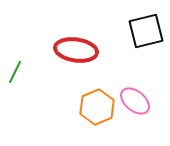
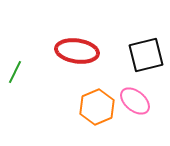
black square: moved 24 px down
red ellipse: moved 1 px right, 1 px down
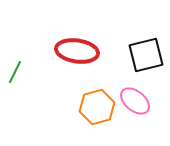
orange hexagon: rotated 8 degrees clockwise
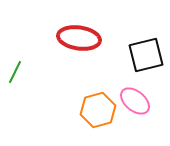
red ellipse: moved 2 px right, 13 px up
orange hexagon: moved 1 px right, 3 px down
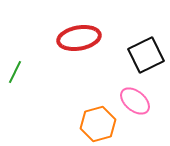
red ellipse: rotated 18 degrees counterclockwise
black square: rotated 12 degrees counterclockwise
orange hexagon: moved 14 px down
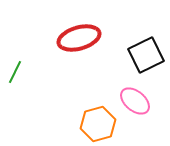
red ellipse: rotated 6 degrees counterclockwise
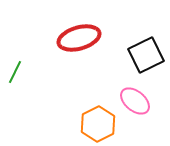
orange hexagon: rotated 12 degrees counterclockwise
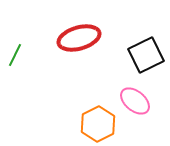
green line: moved 17 px up
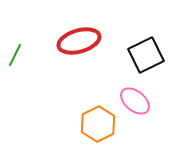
red ellipse: moved 3 px down
